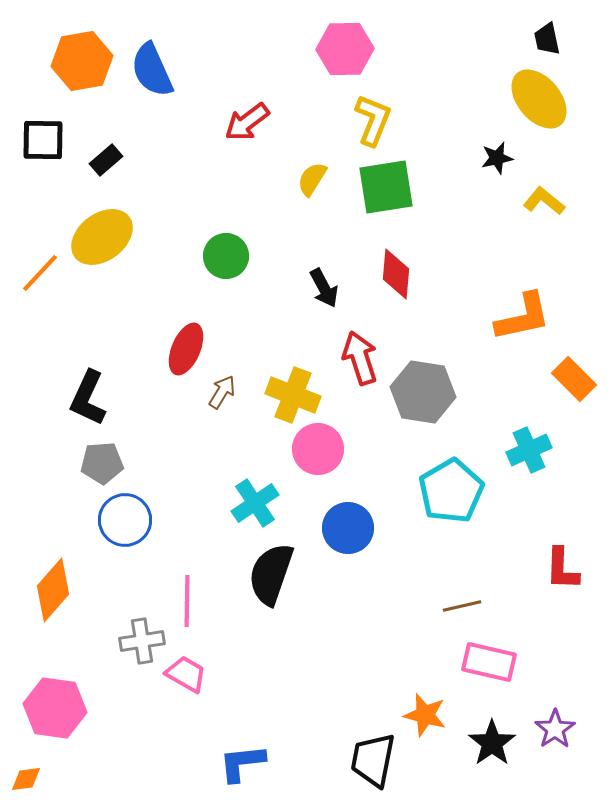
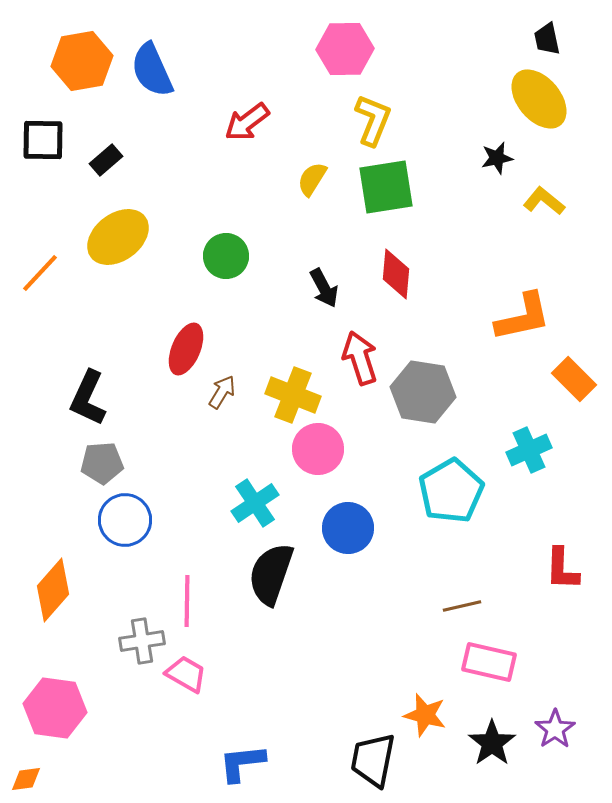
yellow ellipse at (102, 237): moved 16 px right
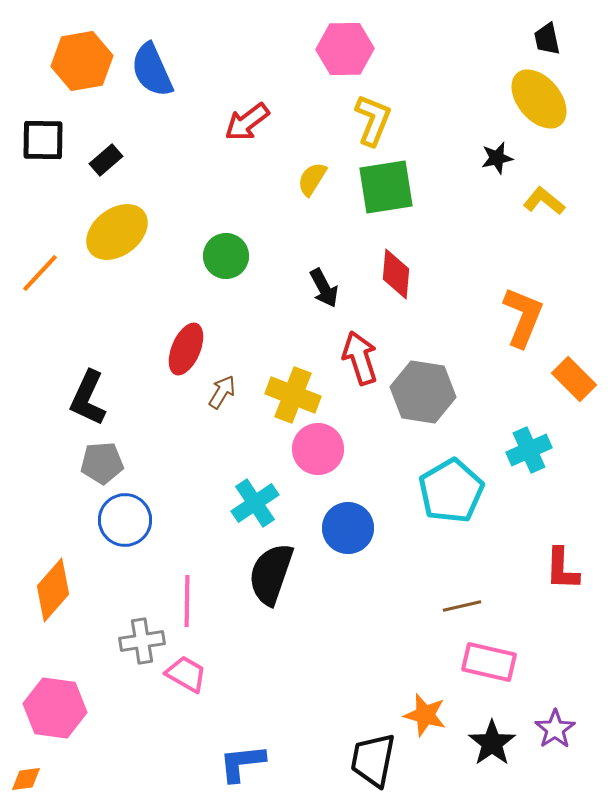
yellow ellipse at (118, 237): moved 1 px left, 5 px up
orange L-shape at (523, 317): rotated 56 degrees counterclockwise
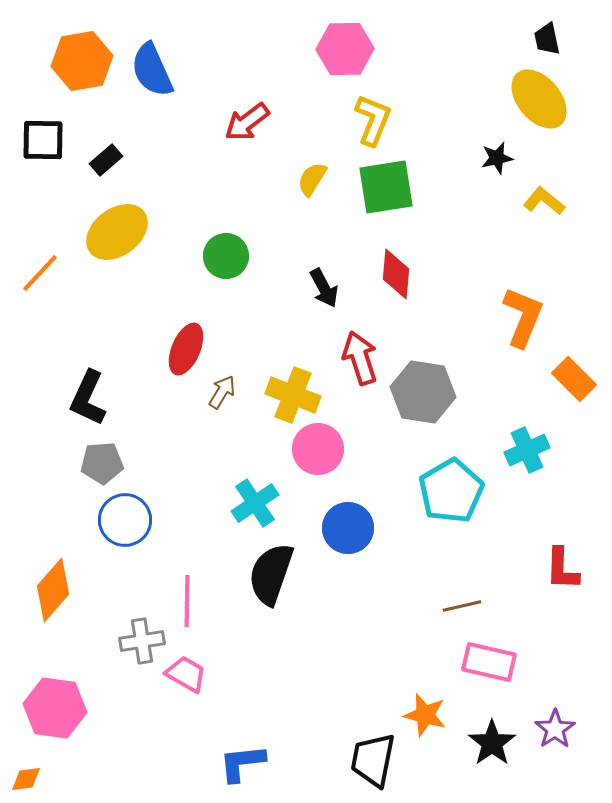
cyan cross at (529, 450): moved 2 px left
